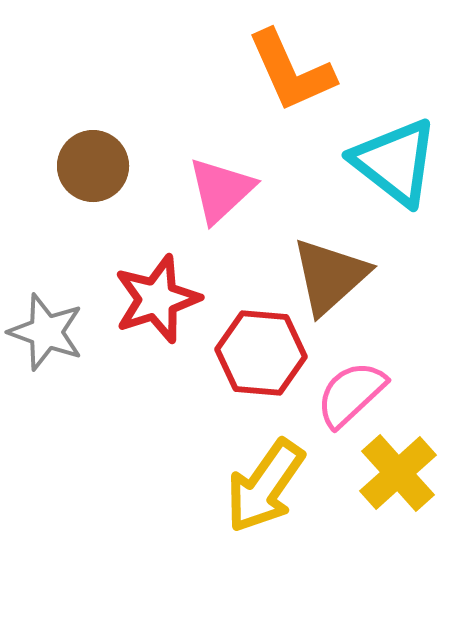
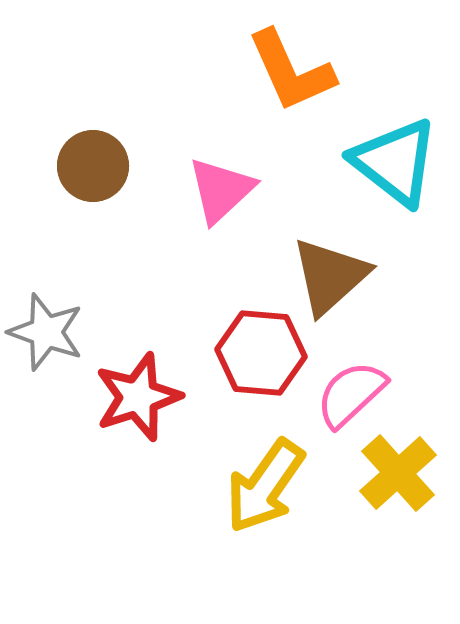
red star: moved 19 px left, 98 px down
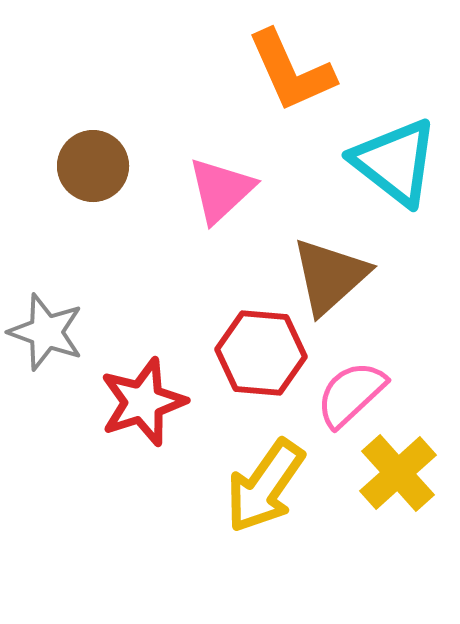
red star: moved 5 px right, 5 px down
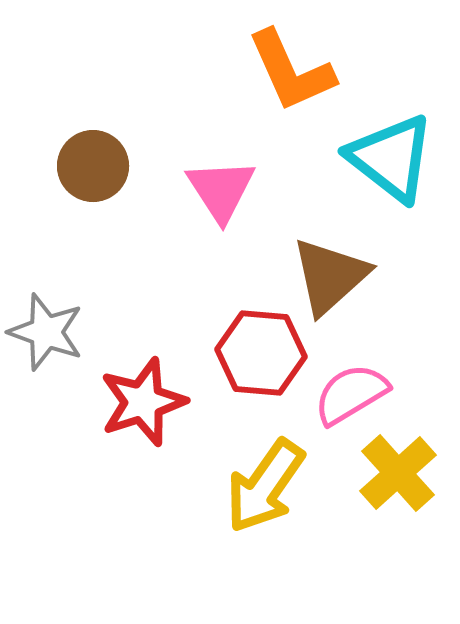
cyan triangle: moved 4 px left, 4 px up
pink triangle: rotated 20 degrees counterclockwise
pink semicircle: rotated 12 degrees clockwise
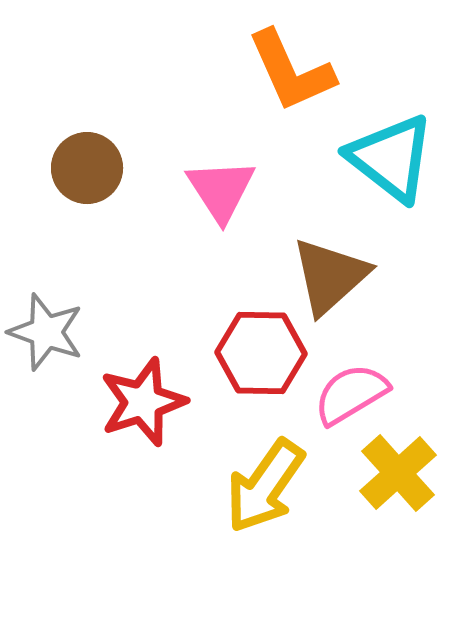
brown circle: moved 6 px left, 2 px down
red hexagon: rotated 4 degrees counterclockwise
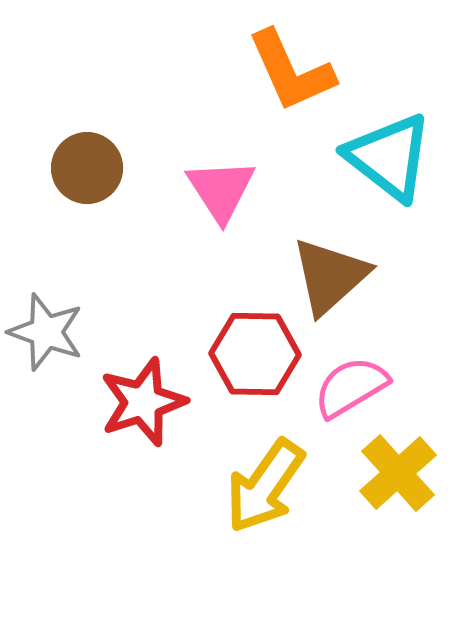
cyan triangle: moved 2 px left, 1 px up
red hexagon: moved 6 px left, 1 px down
pink semicircle: moved 7 px up
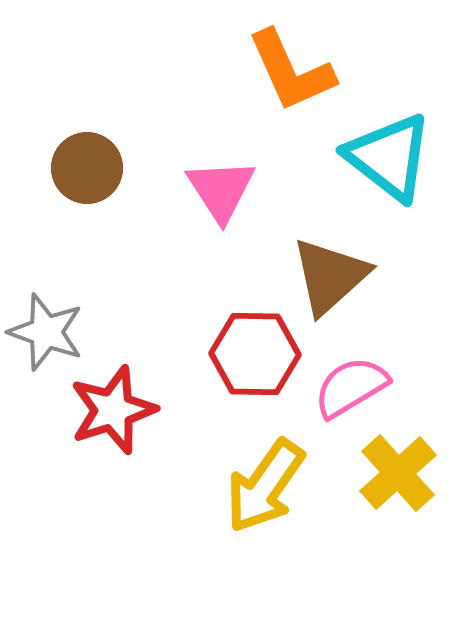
red star: moved 30 px left, 8 px down
